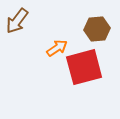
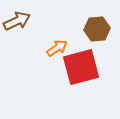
brown arrow: rotated 152 degrees counterclockwise
red square: moved 3 px left
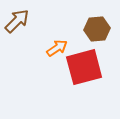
brown arrow: rotated 20 degrees counterclockwise
red square: moved 3 px right
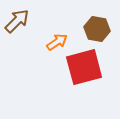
brown hexagon: rotated 15 degrees clockwise
orange arrow: moved 6 px up
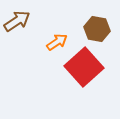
brown arrow: rotated 12 degrees clockwise
red square: rotated 27 degrees counterclockwise
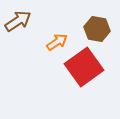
brown arrow: moved 1 px right
red square: rotated 6 degrees clockwise
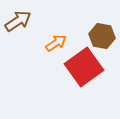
brown hexagon: moved 5 px right, 7 px down
orange arrow: moved 1 px left, 1 px down
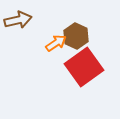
brown arrow: moved 1 px up; rotated 20 degrees clockwise
brown hexagon: moved 26 px left; rotated 15 degrees clockwise
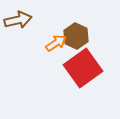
red square: moved 1 px left, 1 px down
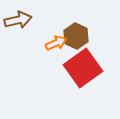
orange arrow: rotated 10 degrees clockwise
